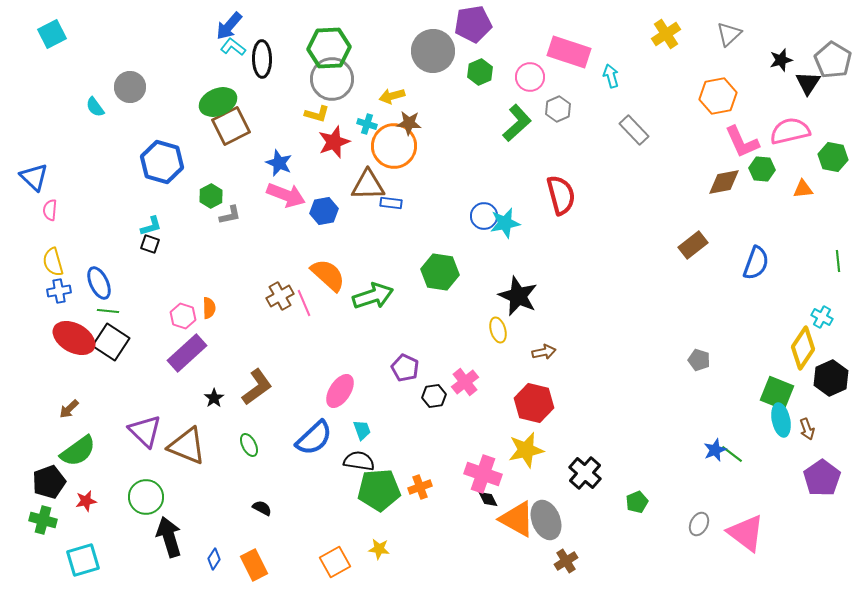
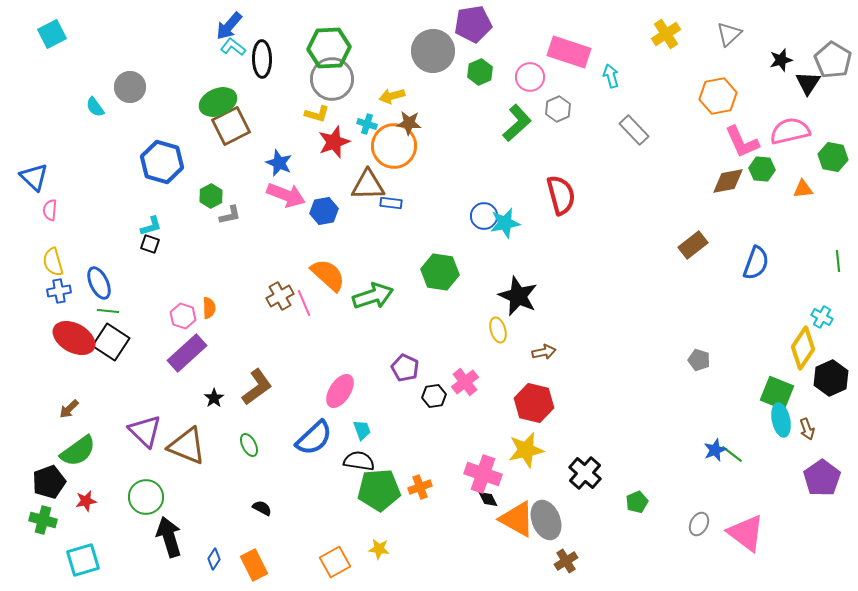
brown diamond at (724, 182): moved 4 px right, 1 px up
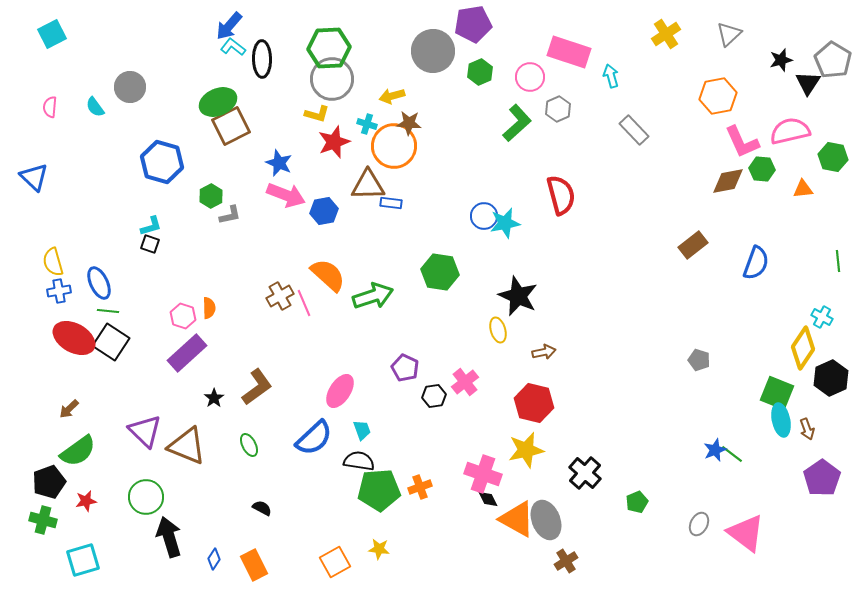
pink semicircle at (50, 210): moved 103 px up
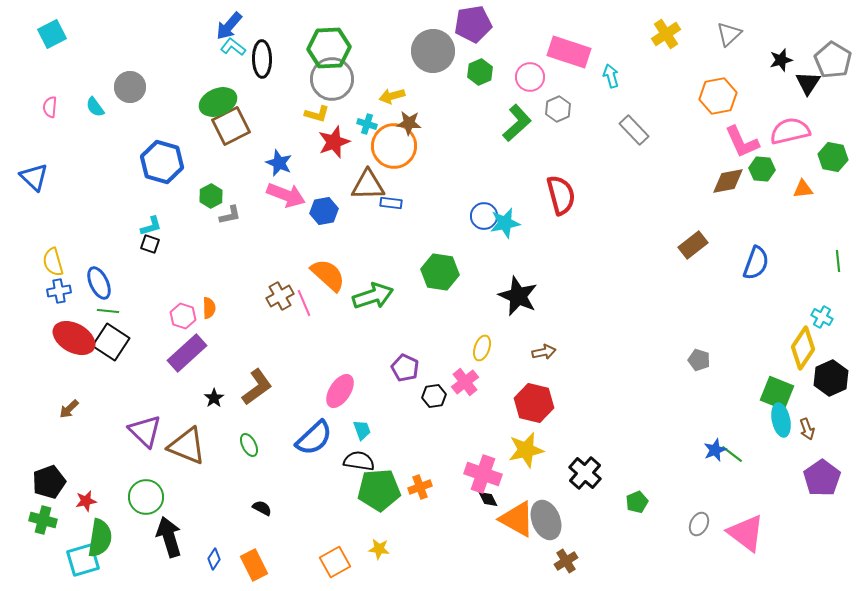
yellow ellipse at (498, 330): moved 16 px left, 18 px down; rotated 35 degrees clockwise
green semicircle at (78, 451): moved 22 px right, 87 px down; rotated 45 degrees counterclockwise
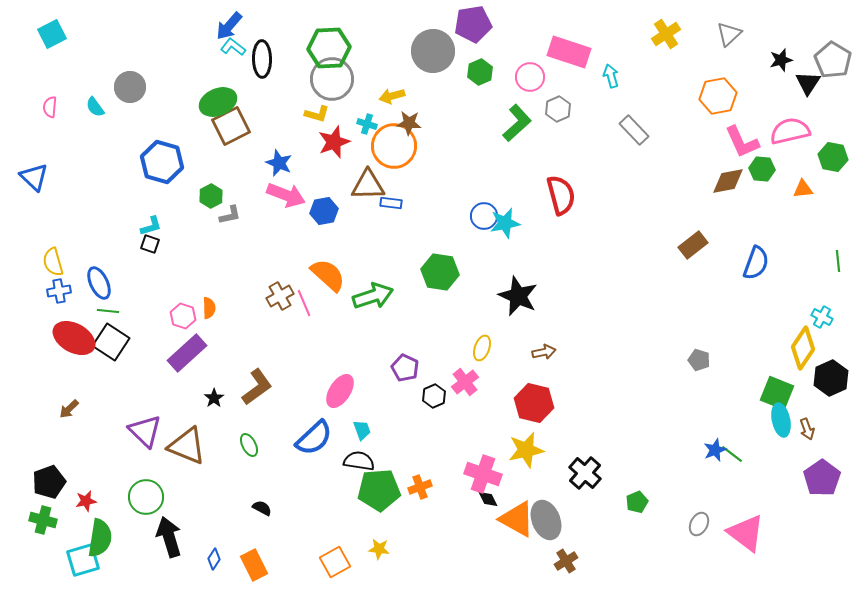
black hexagon at (434, 396): rotated 15 degrees counterclockwise
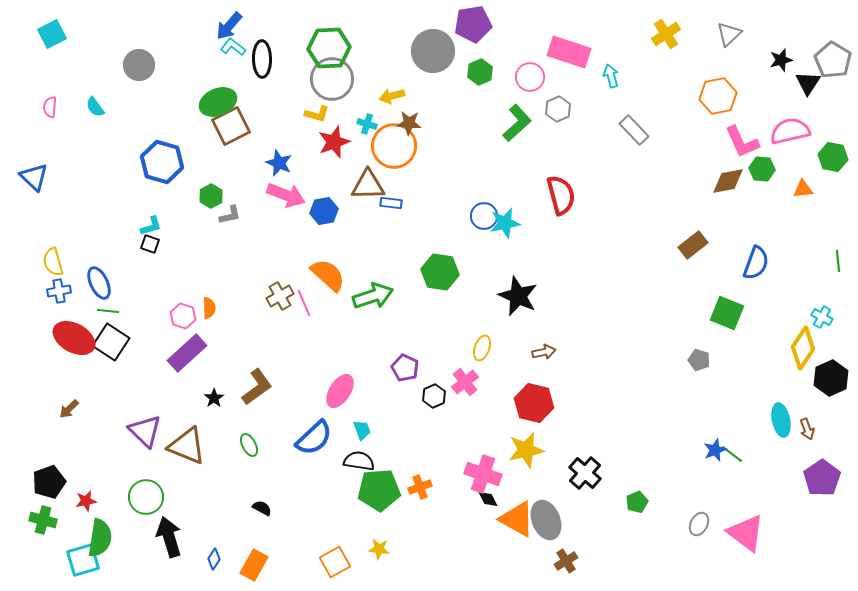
gray circle at (130, 87): moved 9 px right, 22 px up
green square at (777, 393): moved 50 px left, 80 px up
orange rectangle at (254, 565): rotated 56 degrees clockwise
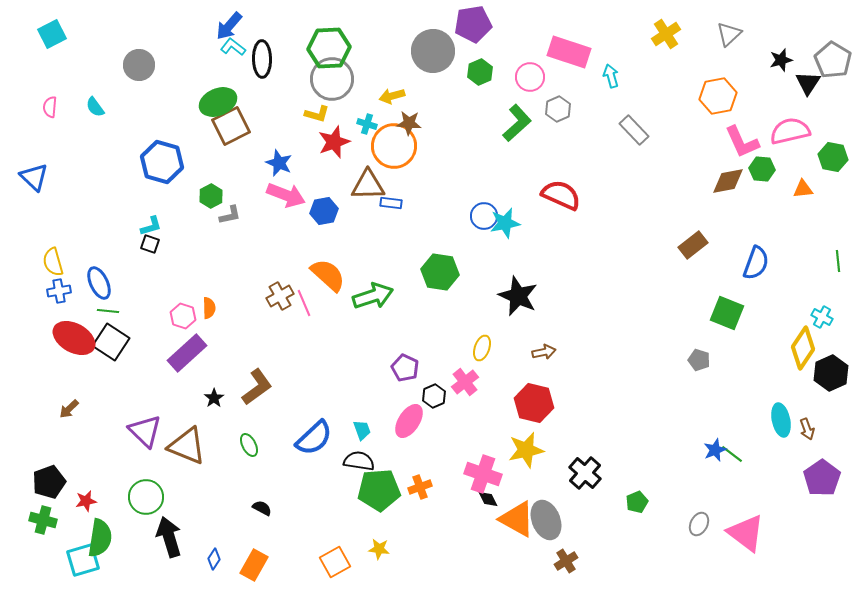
red semicircle at (561, 195): rotated 51 degrees counterclockwise
black hexagon at (831, 378): moved 5 px up
pink ellipse at (340, 391): moved 69 px right, 30 px down
